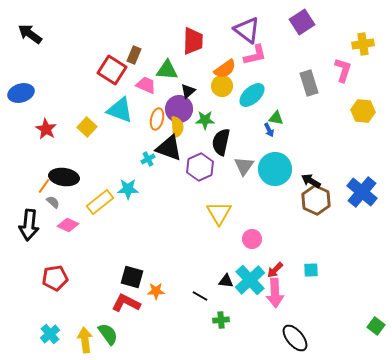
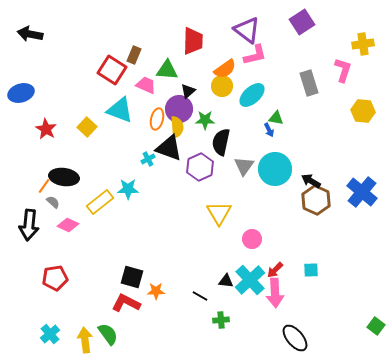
black arrow at (30, 34): rotated 25 degrees counterclockwise
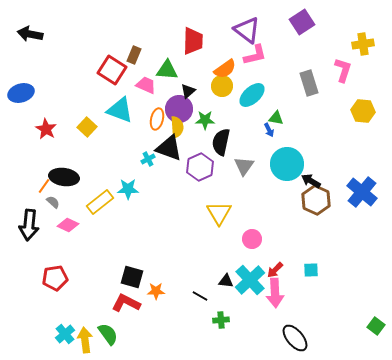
cyan circle at (275, 169): moved 12 px right, 5 px up
cyan cross at (50, 334): moved 15 px right
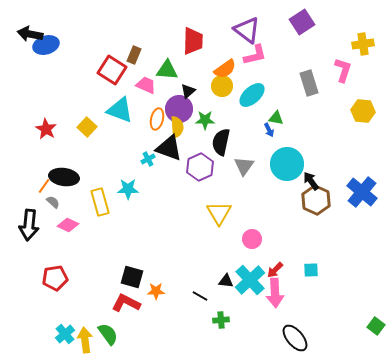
blue ellipse at (21, 93): moved 25 px right, 48 px up
black arrow at (311, 181): rotated 24 degrees clockwise
yellow rectangle at (100, 202): rotated 68 degrees counterclockwise
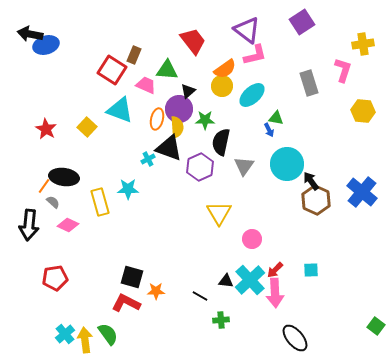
red trapezoid at (193, 41): rotated 40 degrees counterclockwise
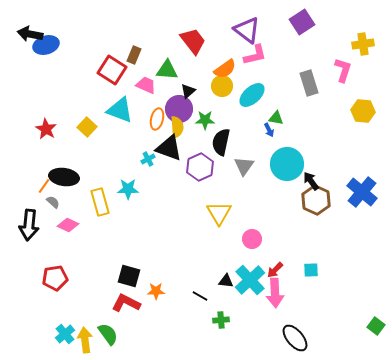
black square at (132, 277): moved 3 px left, 1 px up
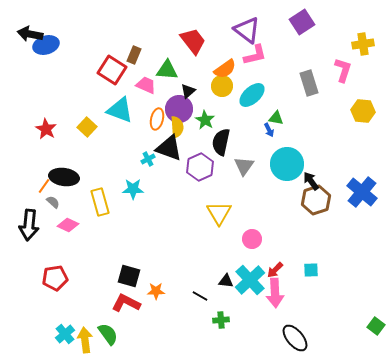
green star at (205, 120): rotated 30 degrees clockwise
cyan star at (128, 189): moved 5 px right
brown hexagon at (316, 200): rotated 16 degrees clockwise
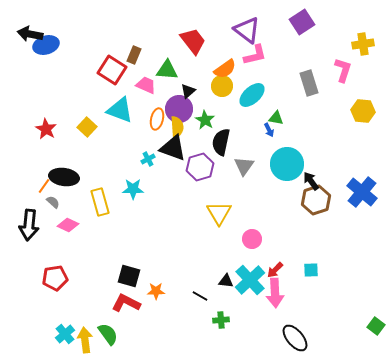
black triangle at (169, 148): moved 4 px right
purple hexagon at (200, 167): rotated 8 degrees clockwise
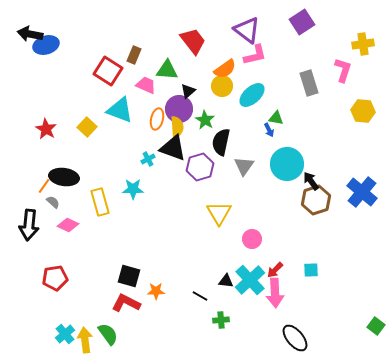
red square at (112, 70): moved 4 px left, 1 px down
